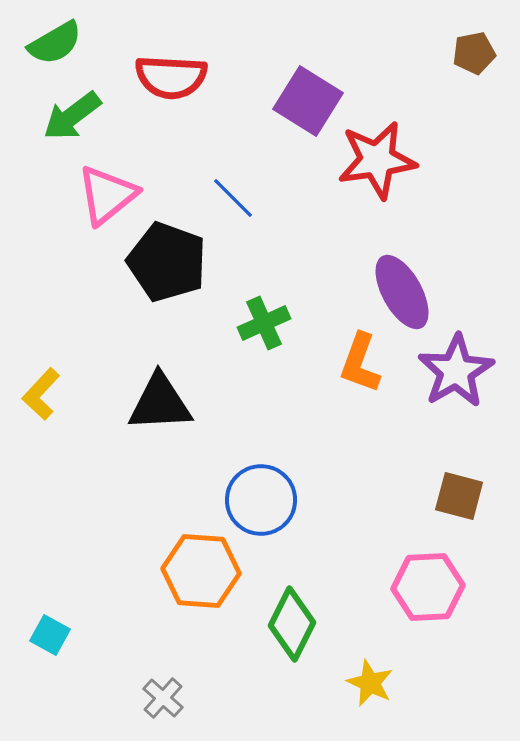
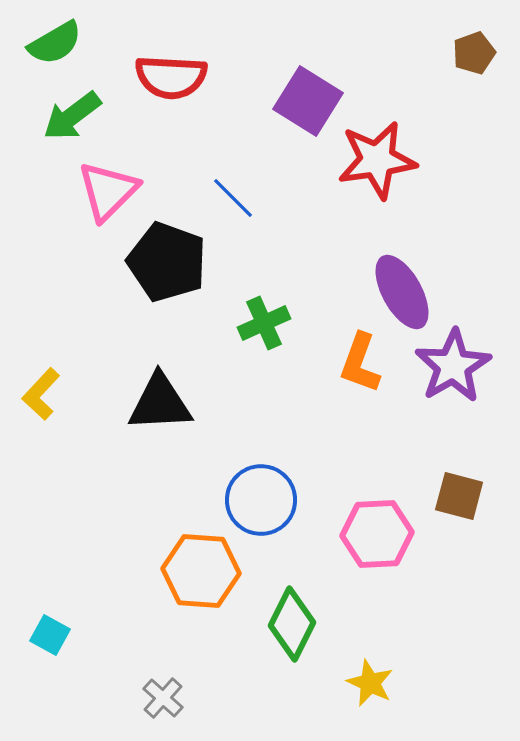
brown pentagon: rotated 9 degrees counterclockwise
pink triangle: moved 1 px right, 4 px up; rotated 6 degrees counterclockwise
purple star: moved 3 px left, 5 px up
pink hexagon: moved 51 px left, 53 px up
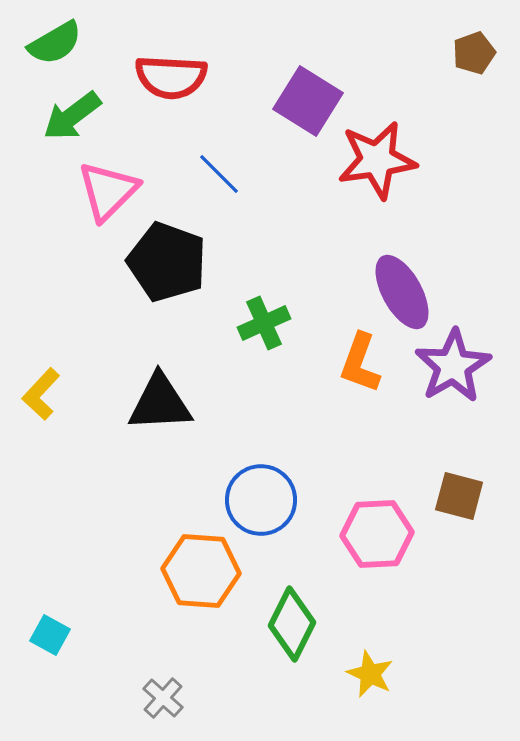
blue line: moved 14 px left, 24 px up
yellow star: moved 9 px up
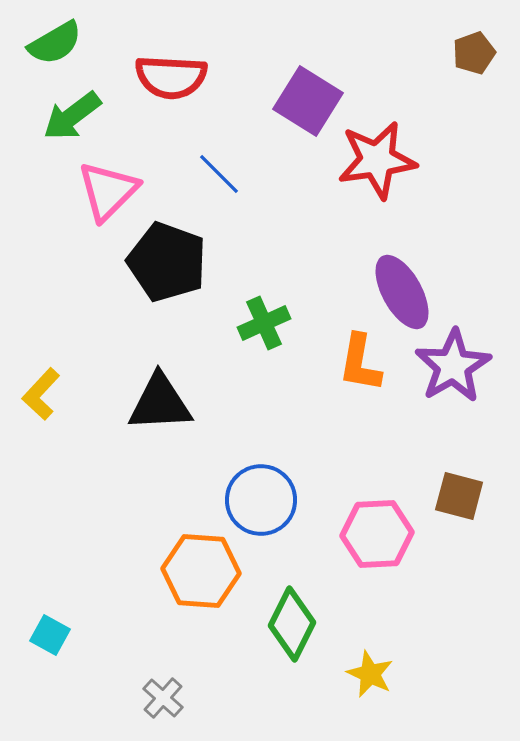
orange L-shape: rotated 10 degrees counterclockwise
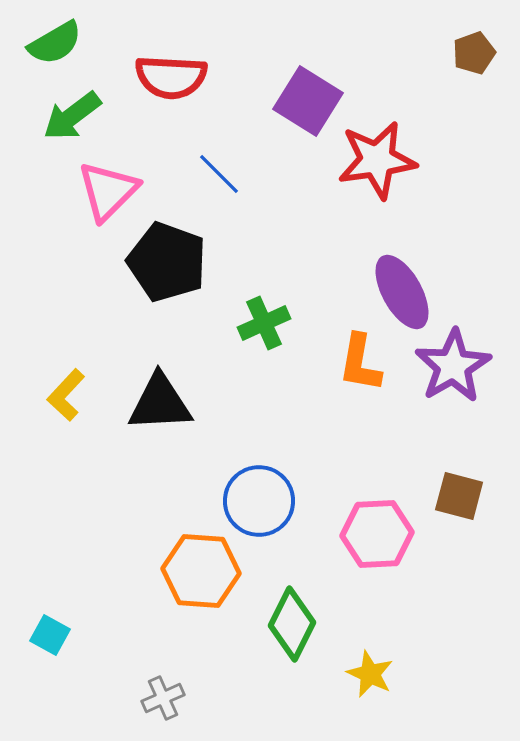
yellow L-shape: moved 25 px right, 1 px down
blue circle: moved 2 px left, 1 px down
gray cross: rotated 24 degrees clockwise
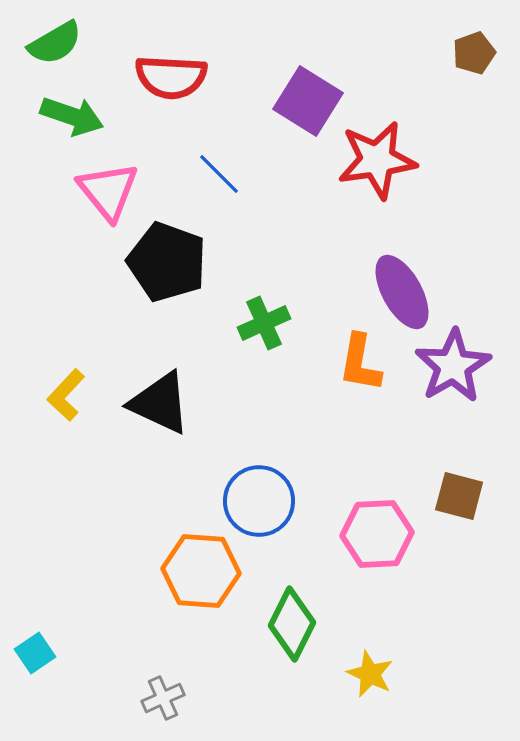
green arrow: rotated 124 degrees counterclockwise
pink triangle: rotated 24 degrees counterclockwise
black triangle: rotated 28 degrees clockwise
cyan square: moved 15 px left, 18 px down; rotated 27 degrees clockwise
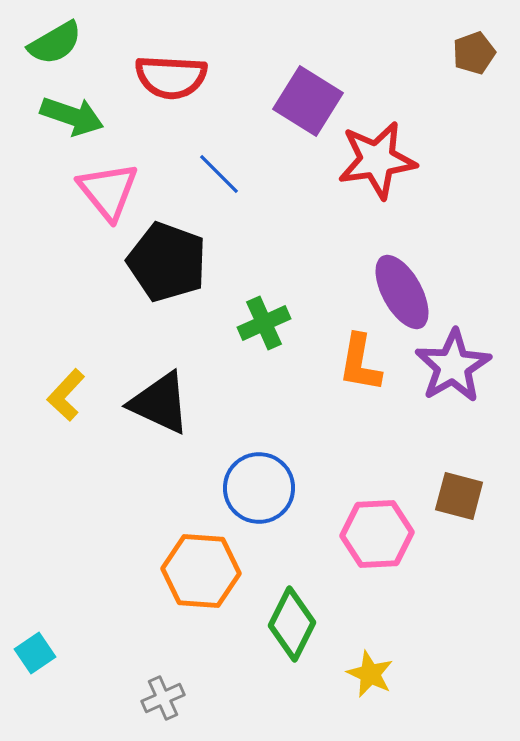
blue circle: moved 13 px up
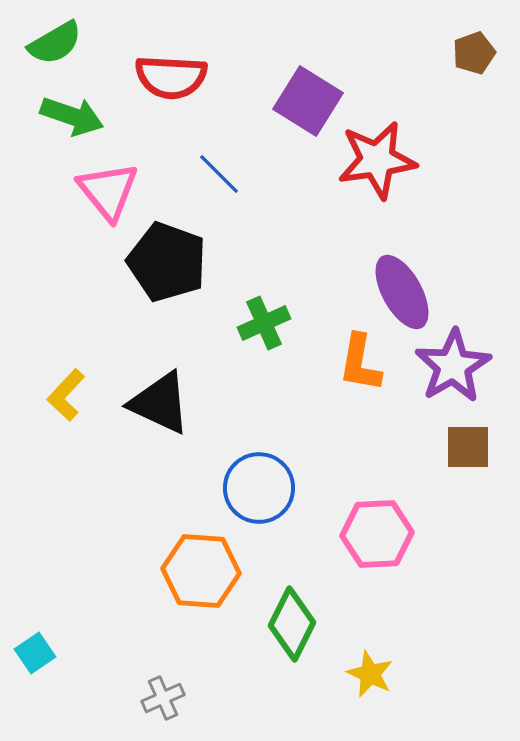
brown square: moved 9 px right, 49 px up; rotated 15 degrees counterclockwise
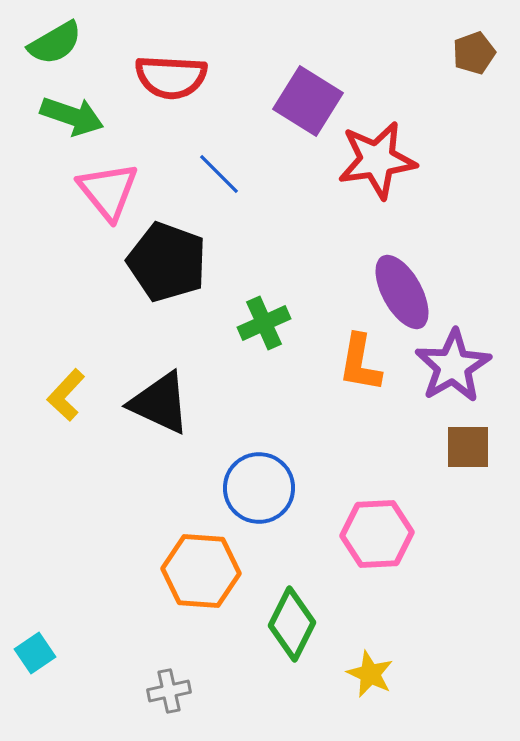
gray cross: moved 6 px right, 7 px up; rotated 12 degrees clockwise
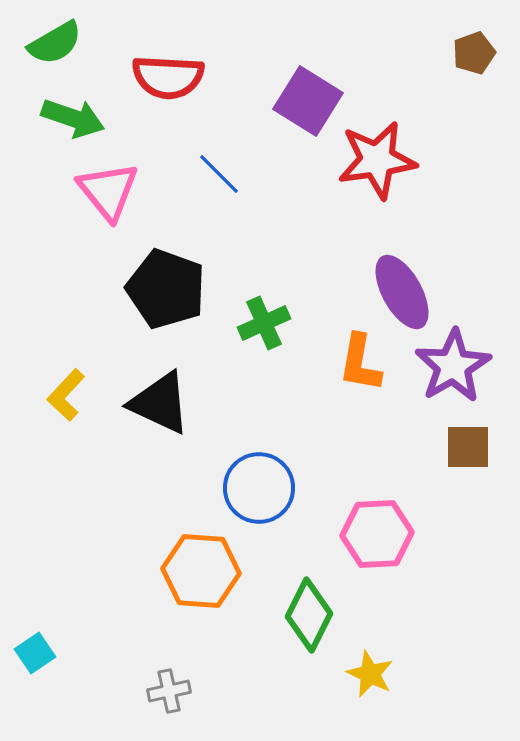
red semicircle: moved 3 px left
green arrow: moved 1 px right, 2 px down
black pentagon: moved 1 px left, 27 px down
green diamond: moved 17 px right, 9 px up
